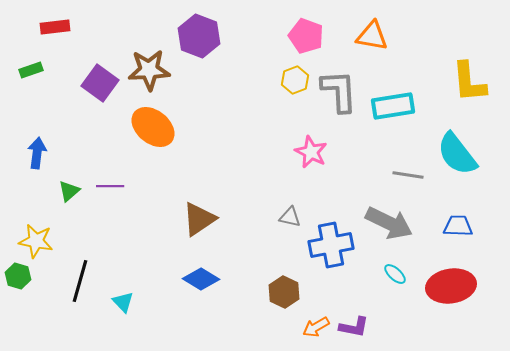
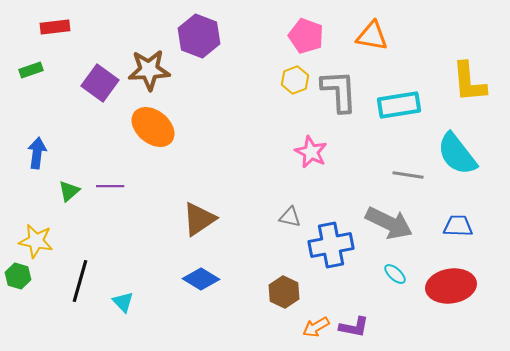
cyan rectangle: moved 6 px right, 1 px up
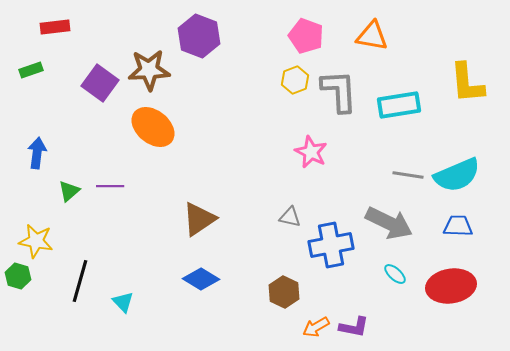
yellow L-shape: moved 2 px left, 1 px down
cyan semicircle: moved 21 px down; rotated 75 degrees counterclockwise
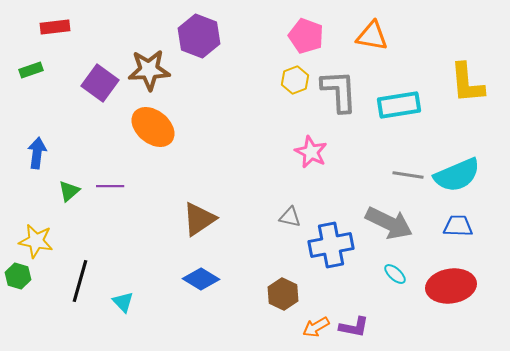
brown hexagon: moved 1 px left, 2 px down
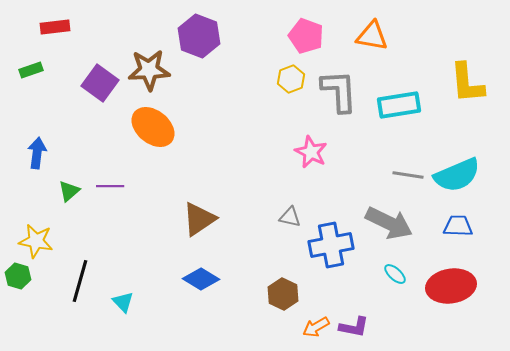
yellow hexagon: moved 4 px left, 1 px up
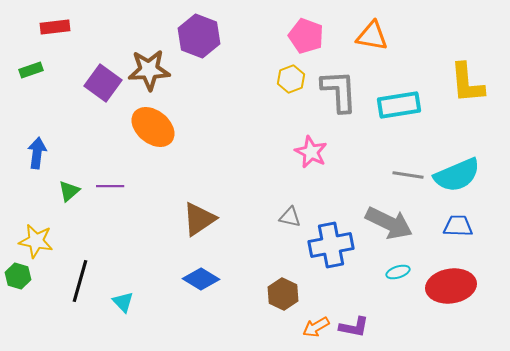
purple square: moved 3 px right
cyan ellipse: moved 3 px right, 2 px up; rotated 60 degrees counterclockwise
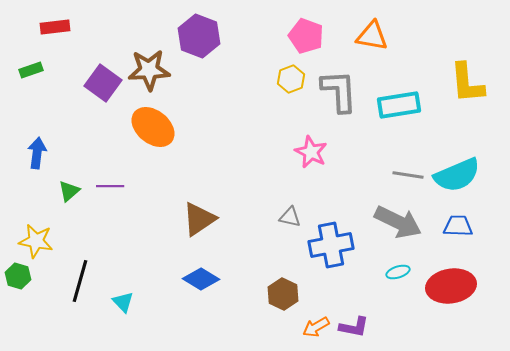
gray arrow: moved 9 px right, 1 px up
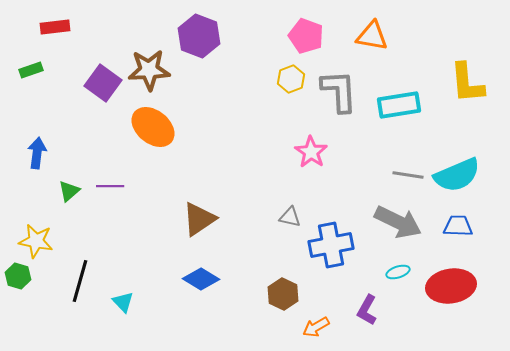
pink star: rotated 8 degrees clockwise
purple L-shape: moved 13 px right, 17 px up; rotated 108 degrees clockwise
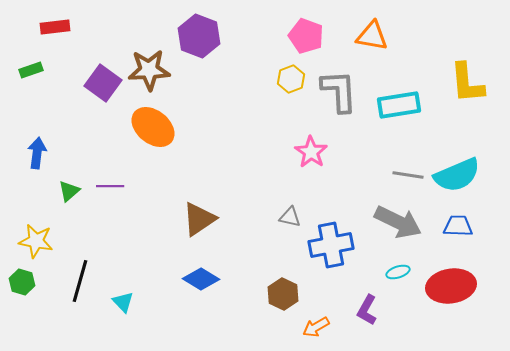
green hexagon: moved 4 px right, 6 px down
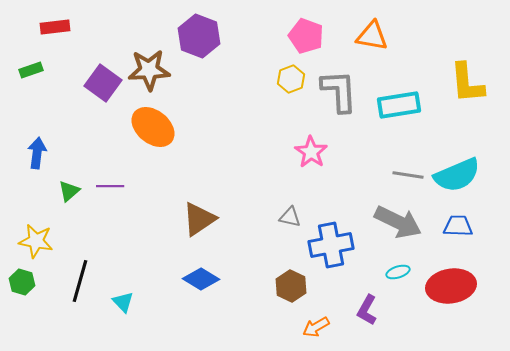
brown hexagon: moved 8 px right, 8 px up
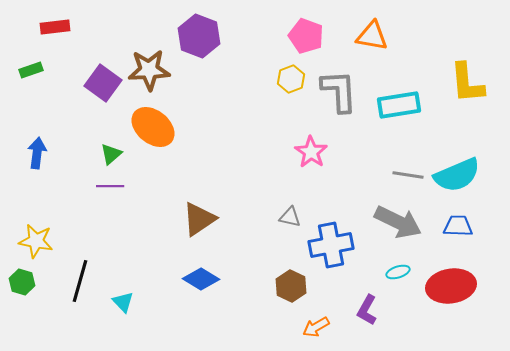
green triangle: moved 42 px right, 37 px up
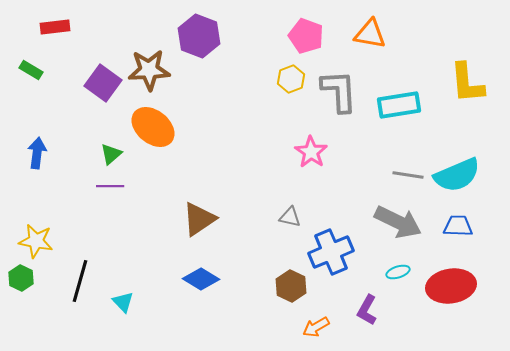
orange triangle: moved 2 px left, 2 px up
green rectangle: rotated 50 degrees clockwise
blue cross: moved 7 px down; rotated 12 degrees counterclockwise
green hexagon: moved 1 px left, 4 px up; rotated 10 degrees clockwise
